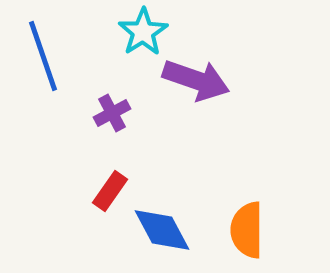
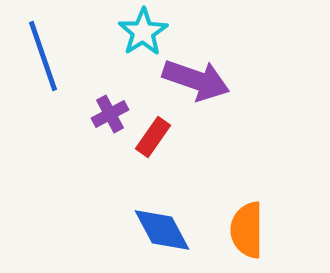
purple cross: moved 2 px left, 1 px down
red rectangle: moved 43 px right, 54 px up
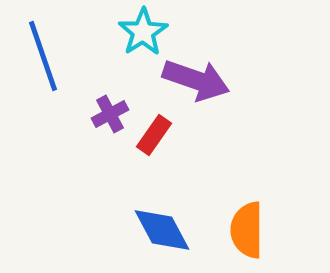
red rectangle: moved 1 px right, 2 px up
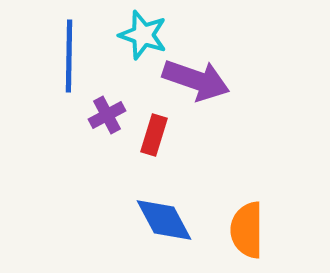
cyan star: moved 3 px down; rotated 21 degrees counterclockwise
blue line: moved 26 px right; rotated 20 degrees clockwise
purple cross: moved 3 px left, 1 px down
red rectangle: rotated 18 degrees counterclockwise
blue diamond: moved 2 px right, 10 px up
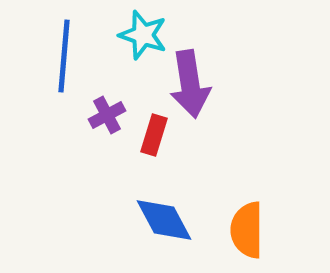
blue line: moved 5 px left; rotated 4 degrees clockwise
purple arrow: moved 6 px left, 4 px down; rotated 62 degrees clockwise
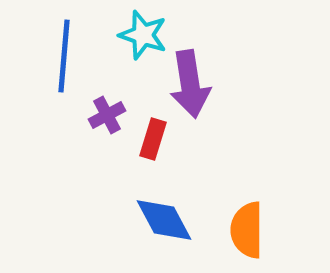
red rectangle: moved 1 px left, 4 px down
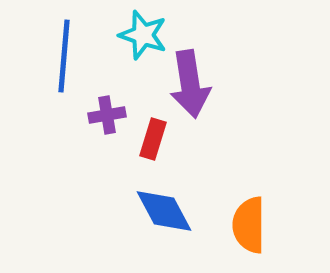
purple cross: rotated 18 degrees clockwise
blue diamond: moved 9 px up
orange semicircle: moved 2 px right, 5 px up
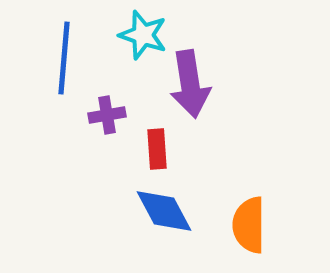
blue line: moved 2 px down
red rectangle: moved 4 px right, 10 px down; rotated 21 degrees counterclockwise
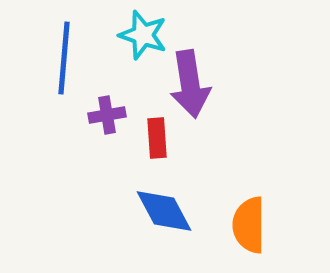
red rectangle: moved 11 px up
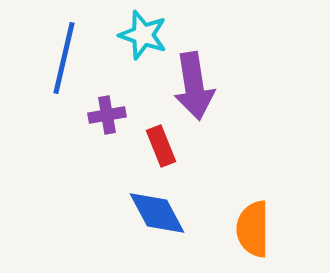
blue line: rotated 8 degrees clockwise
purple arrow: moved 4 px right, 2 px down
red rectangle: moved 4 px right, 8 px down; rotated 18 degrees counterclockwise
blue diamond: moved 7 px left, 2 px down
orange semicircle: moved 4 px right, 4 px down
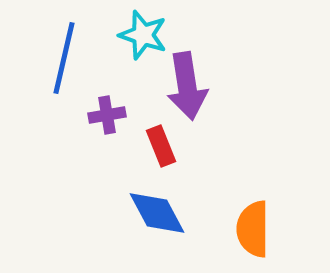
purple arrow: moved 7 px left
